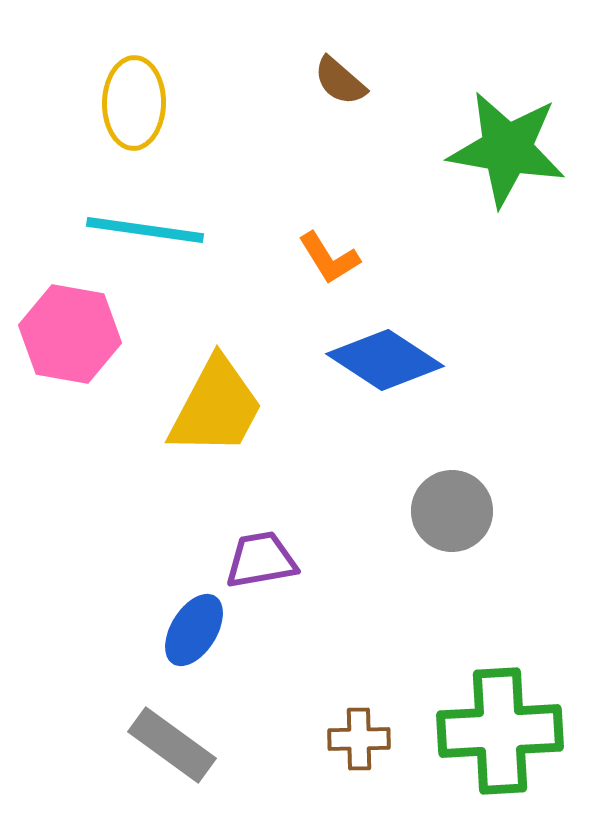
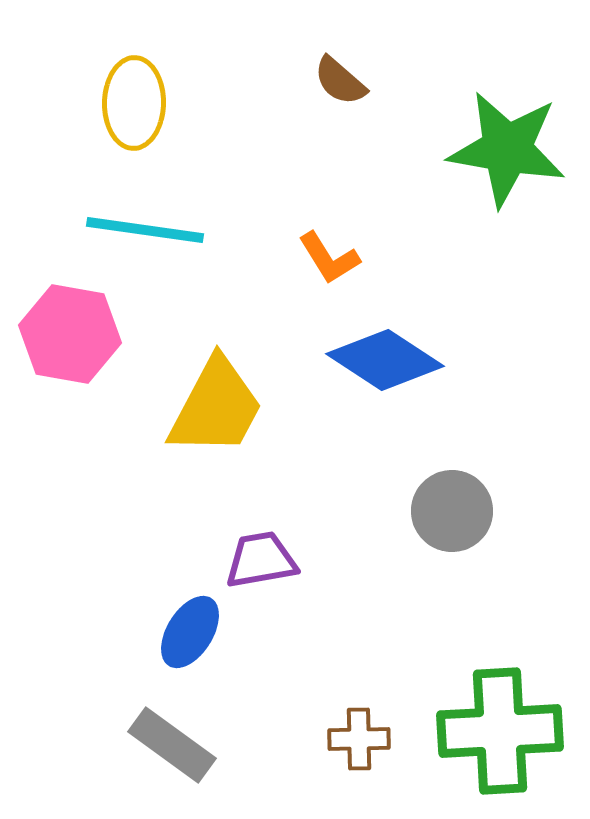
blue ellipse: moved 4 px left, 2 px down
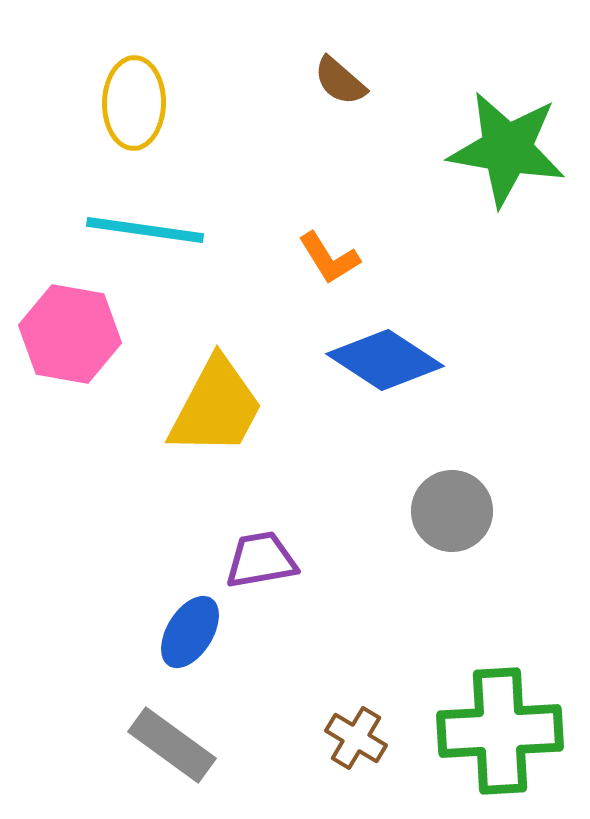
brown cross: moved 3 px left, 1 px up; rotated 32 degrees clockwise
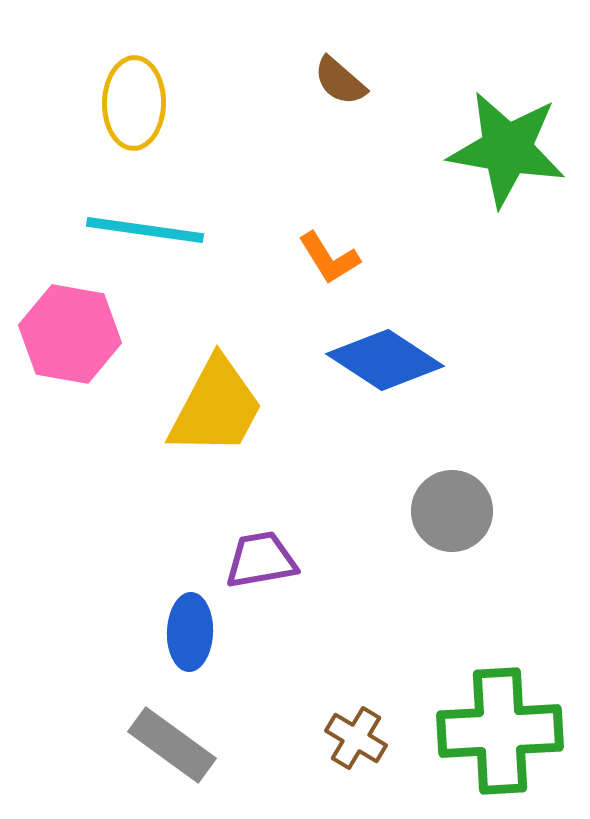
blue ellipse: rotated 30 degrees counterclockwise
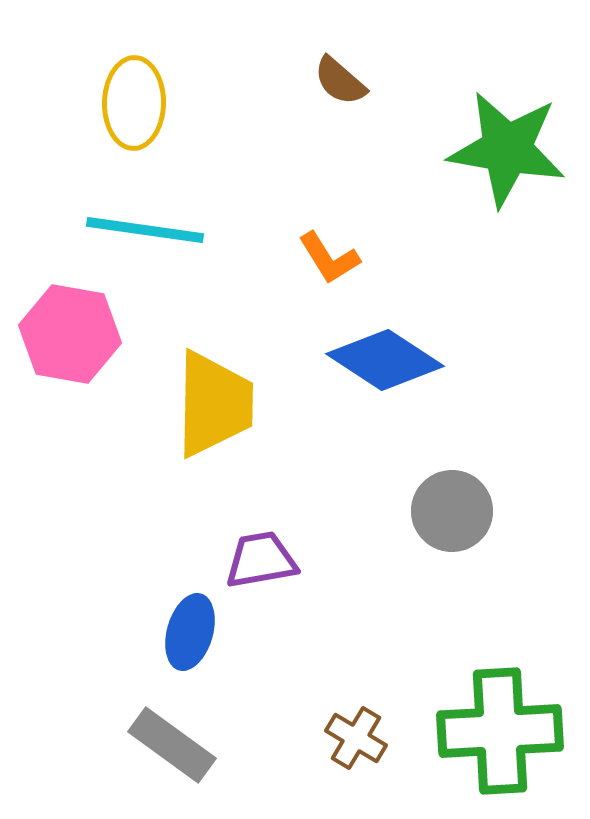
yellow trapezoid: moved 2 px left, 3 px up; rotated 27 degrees counterclockwise
blue ellipse: rotated 14 degrees clockwise
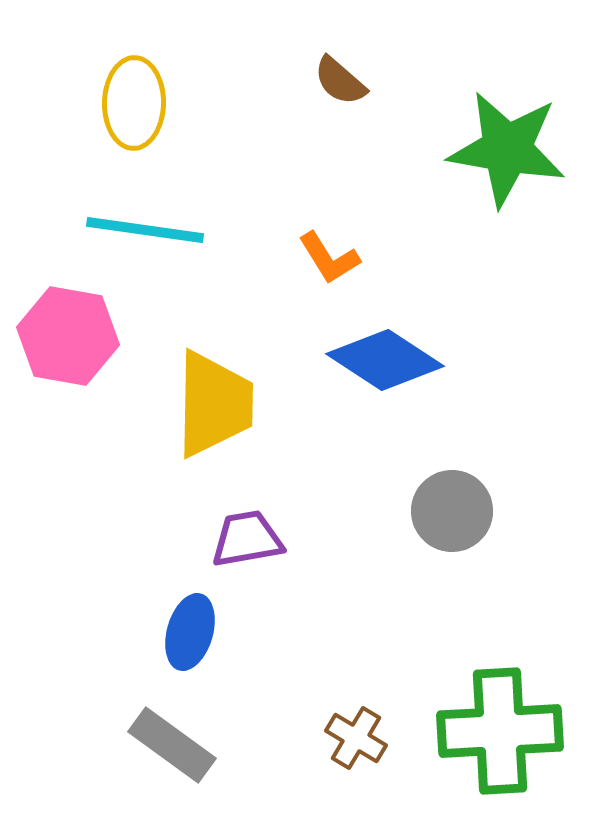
pink hexagon: moved 2 px left, 2 px down
purple trapezoid: moved 14 px left, 21 px up
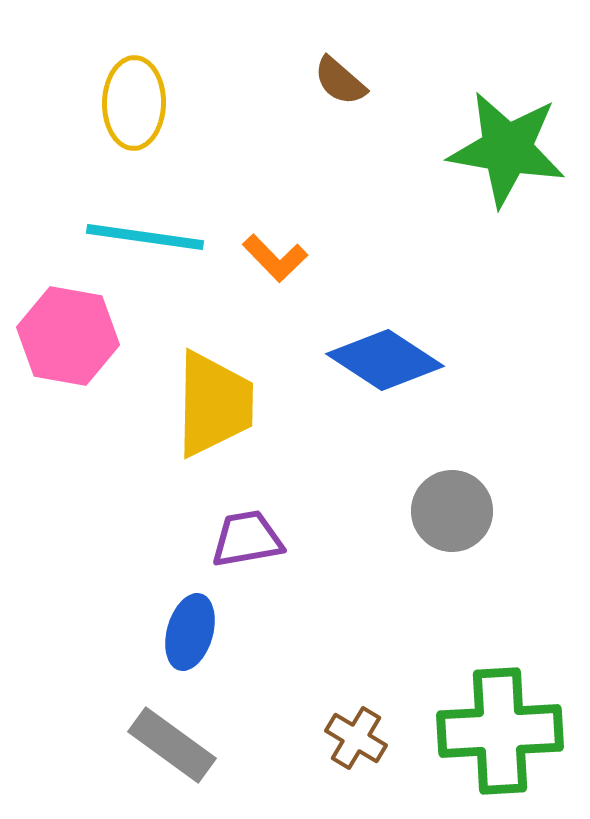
cyan line: moved 7 px down
orange L-shape: moved 54 px left; rotated 12 degrees counterclockwise
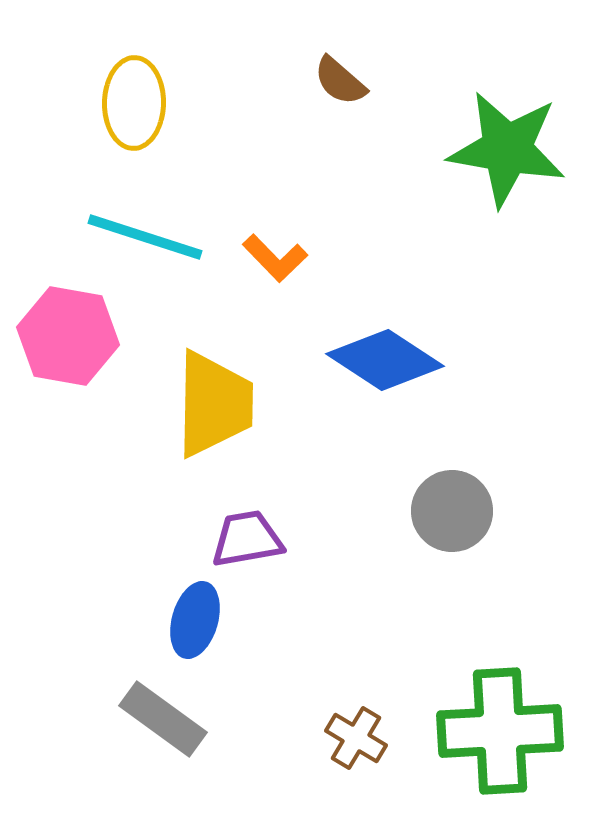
cyan line: rotated 10 degrees clockwise
blue ellipse: moved 5 px right, 12 px up
gray rectangle: moved 9 px left, 26 px up
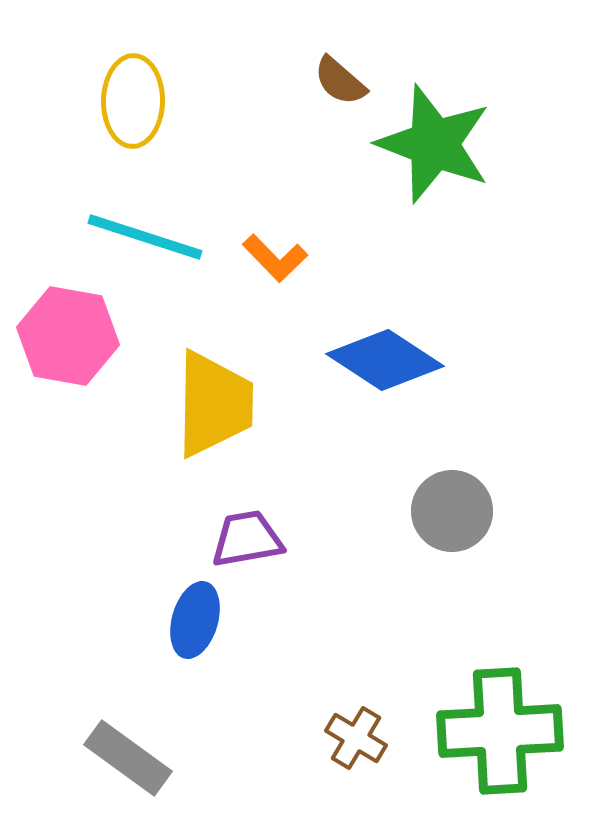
yellow ellipse: moved 1 px left, 2 px up
green star: moved 73 px left, 5 px up; rotated 11 degrees clockwise
gray rectangle: moved 35 px left, 39 px down
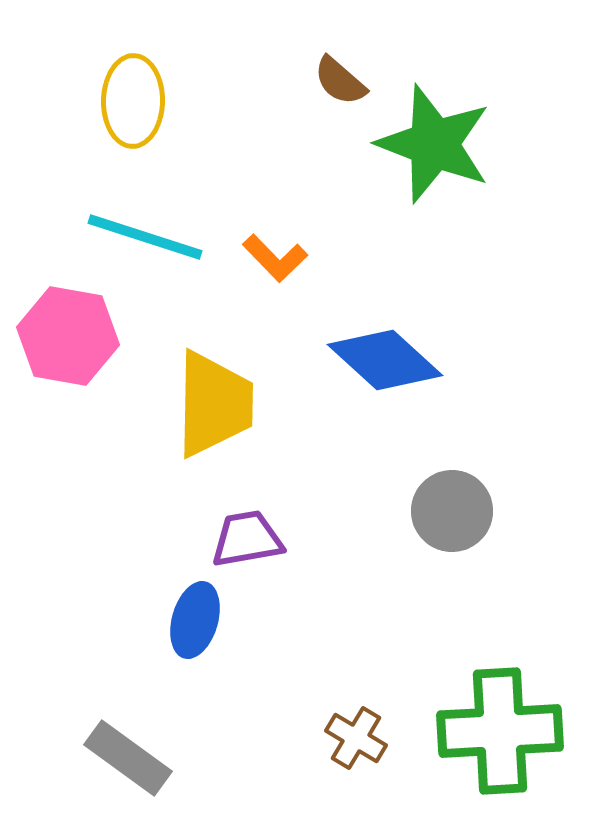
blue diamond: rotated 9 degrees clockwise
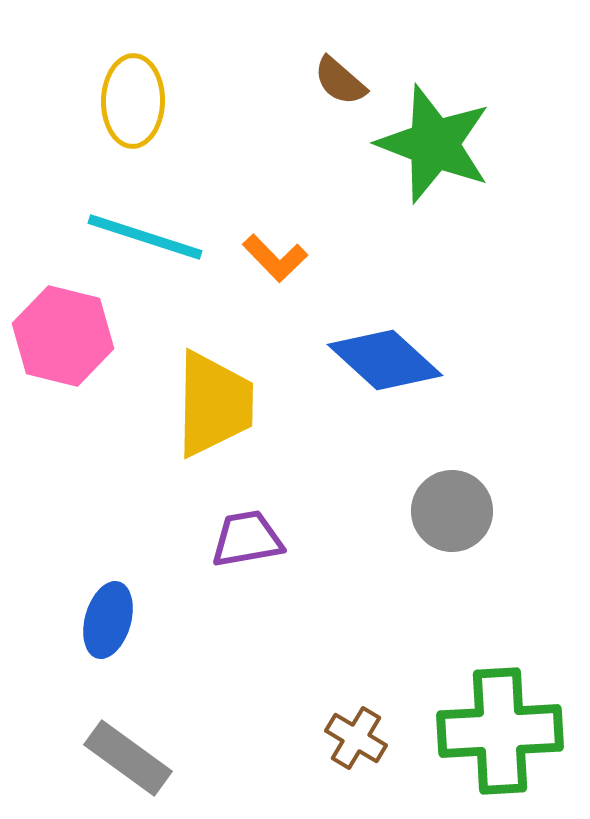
pink hexagon: moved 5 px left; rotated 4 degrees clockwise
blue ellipse: moved 87 px left
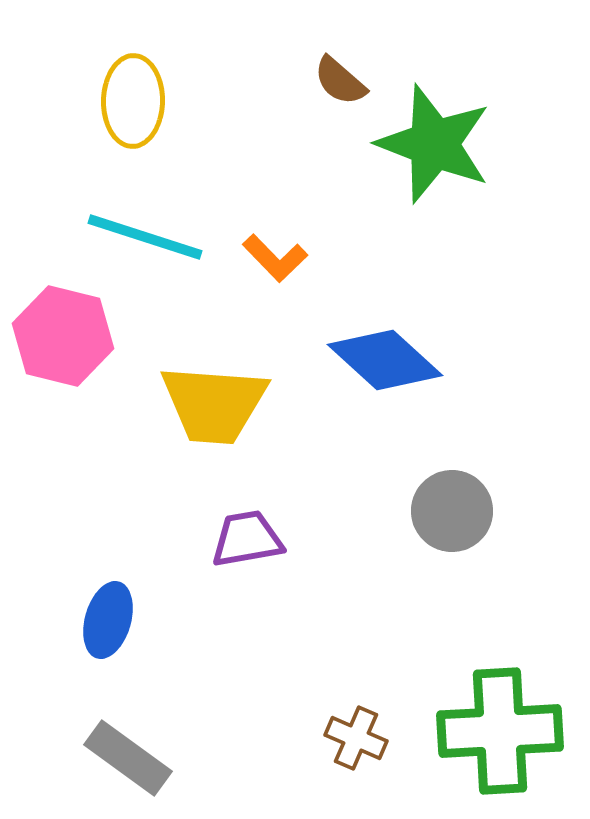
yellow trapezoid: rotated 93 degrees clockwise
brown cross: rotated 8 degrees counterclockwise
